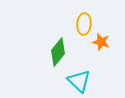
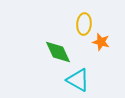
green diamond: rotated 64 degrees counterclockwise
cyan triangle: moved 1 px left, 1 px up; rotated 15 degrees counterclockwise
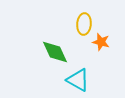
green diamond: moved 3 px left
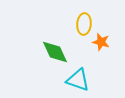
cyan triangle: rotated 10 degrees counterclockwise
